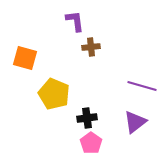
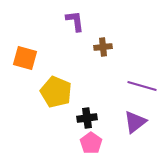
brown cross: moved 12 px right
yellow pentagon: moved 2 px right, 2 px up
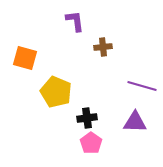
purple triangle: rotated 40 degrees clockwise
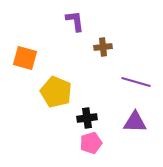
purple line: moved 6 px left, 4 px up
pink pentagon: rotated 20 degrees clockwise
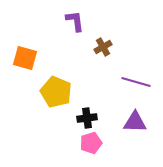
brown cross: rotated 24 degrees counterclockwise
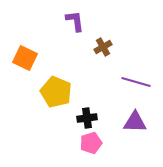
orange square: rotated 10 degrees clockwise
